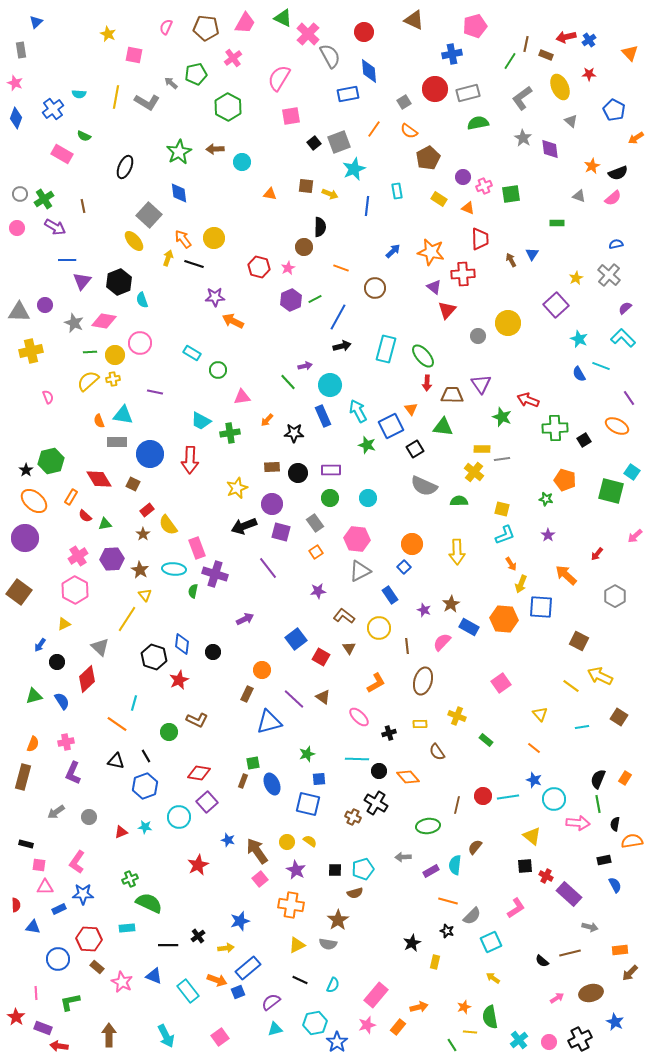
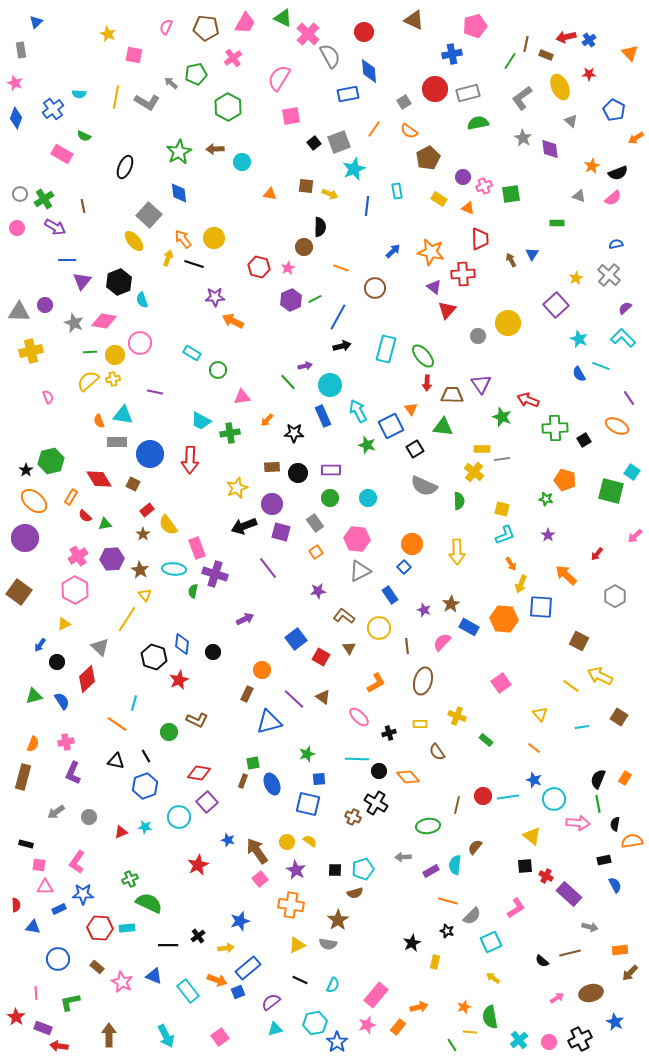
green semicircle at (459, 501): rotated 90 degrees clockwise
red hexagon at (89, 939): moved 11 px right, 11 px up
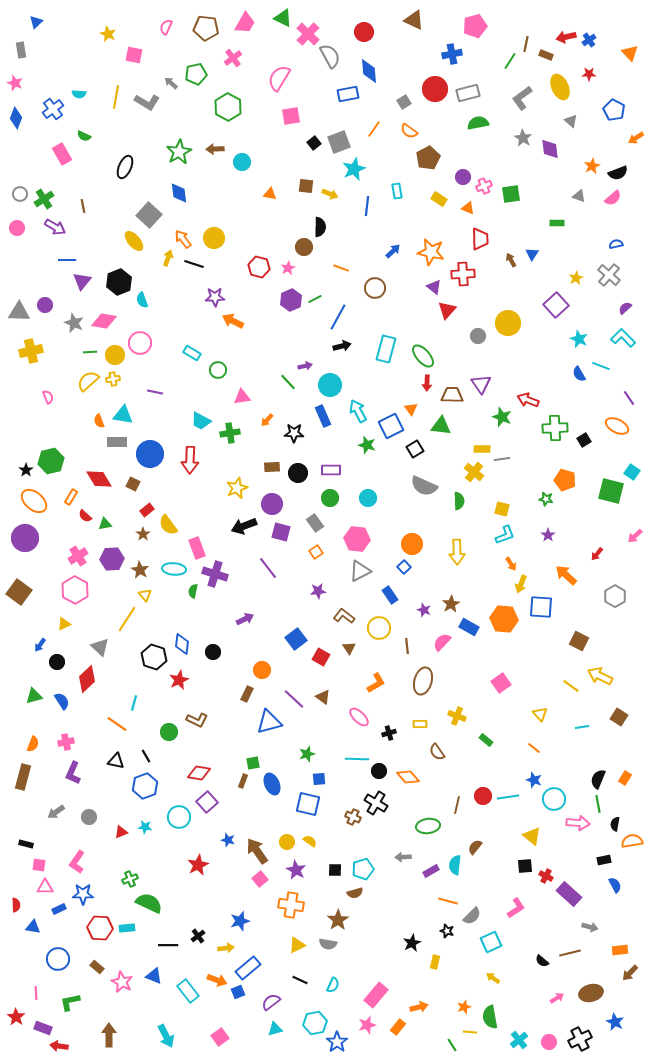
pink rectangle at (62, 154): rotated 30 degrees clockwise
green triangle at (443, 427): moved 2 px left, 1 px up
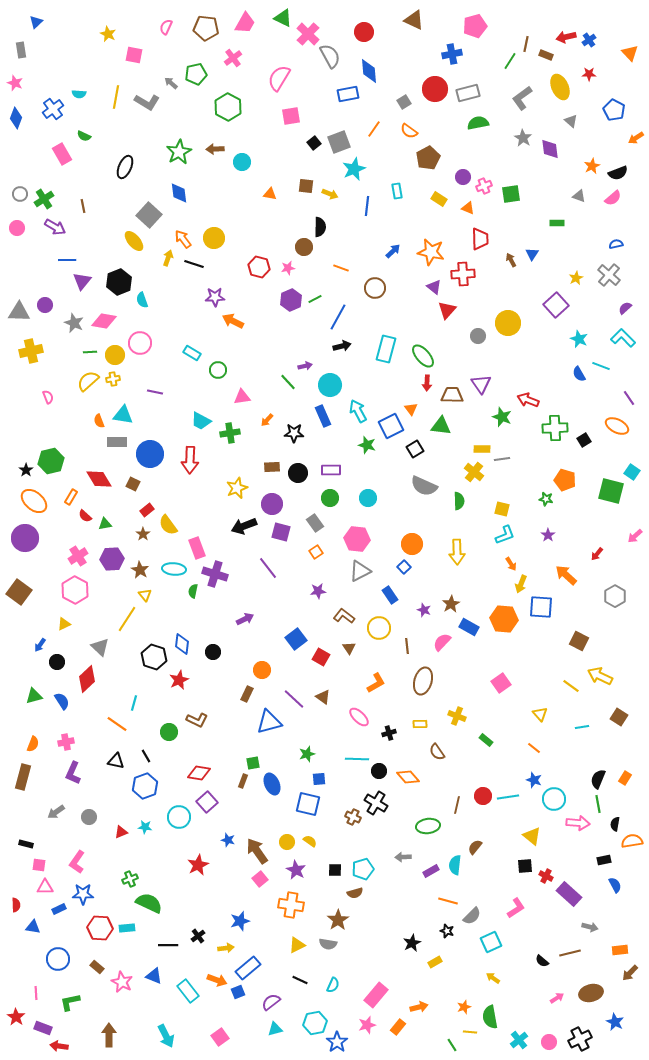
pink star at (288, 268): rotated 16 degrees clockwise
yellow rectangle at (435, 962): rotated 48 degrees clockwise
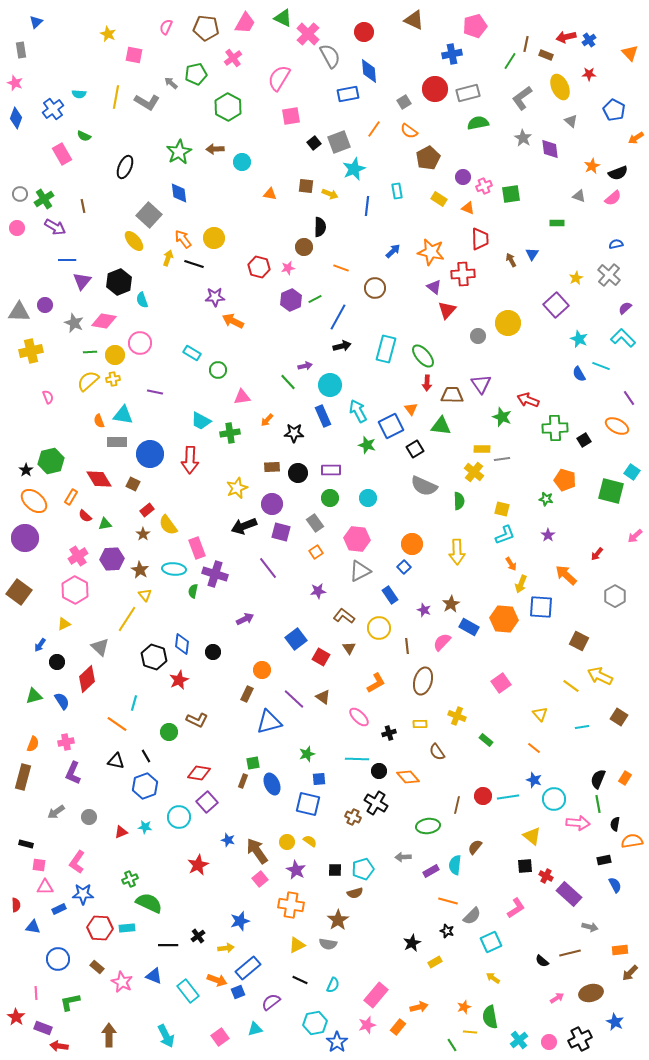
cyan triangle at (275, 1029): moved 20 px left
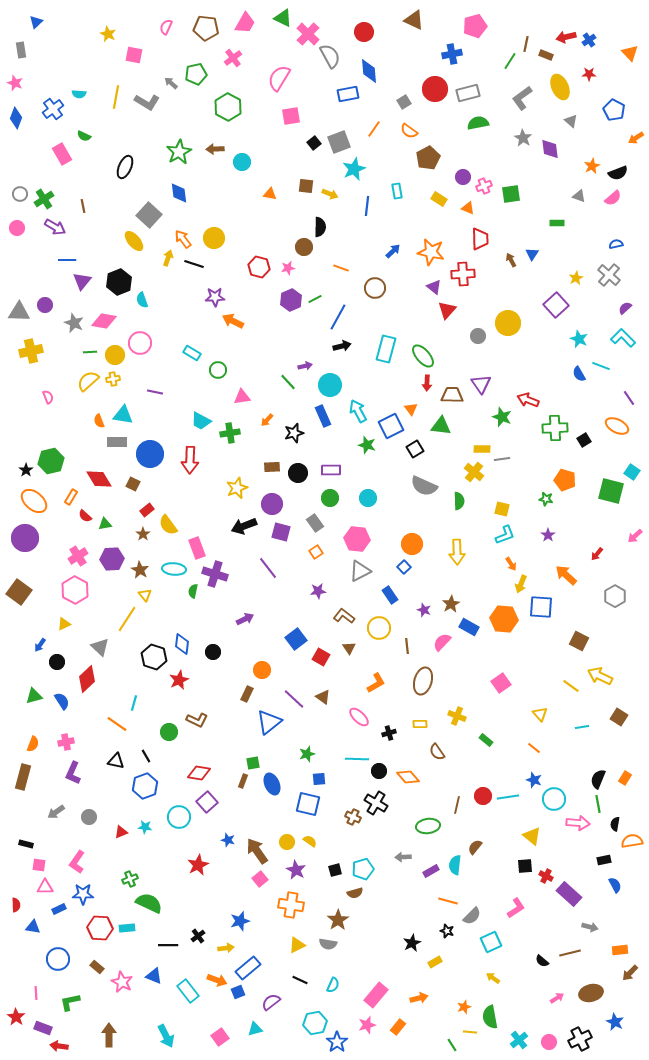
black star at (294, 433): rotated 18 degrees counterclockwise
blue triangle at (269, 722): rotated 24 degrees counterclockwise
black square at (335, 870): rotated 16 degrees counterclockwise
orange arrow at (419, 1007): moved 9 px up
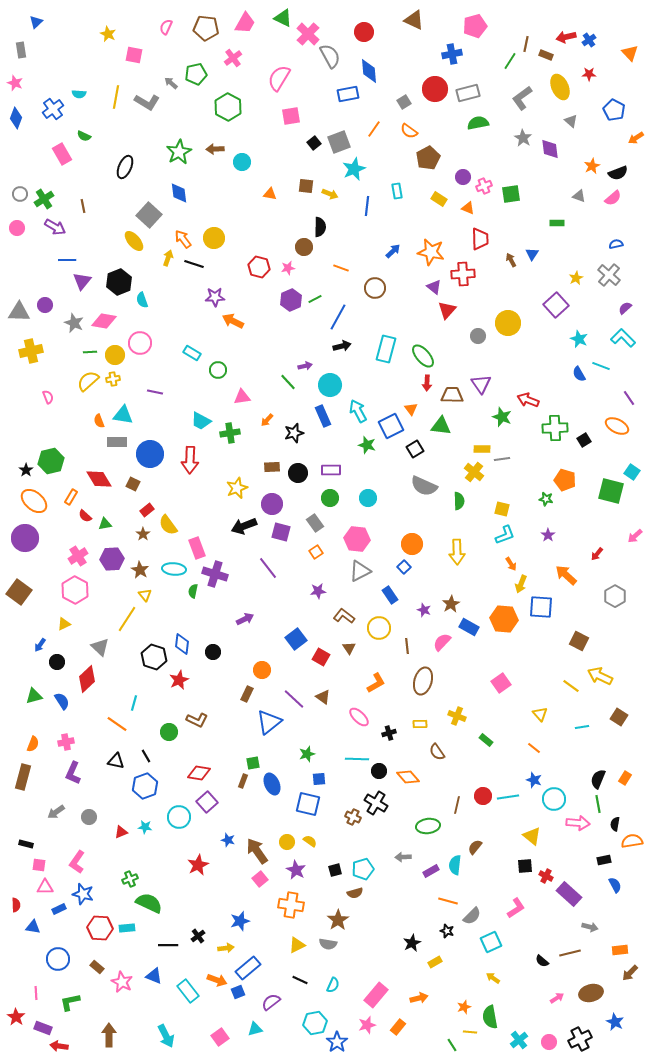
blue star at (83, 894): rotated 15 degrees clockwise
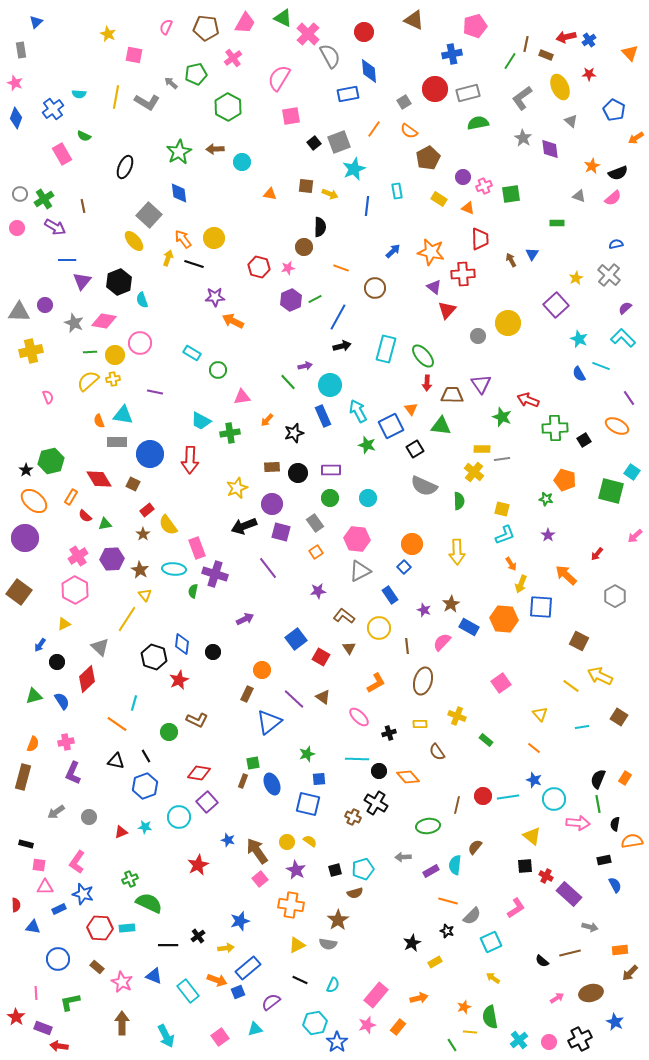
brown arrow at (109, 1035): moved 13 px right, 12 px up
